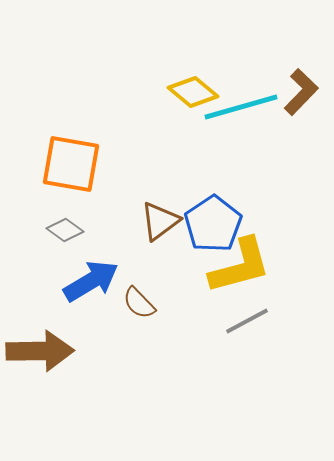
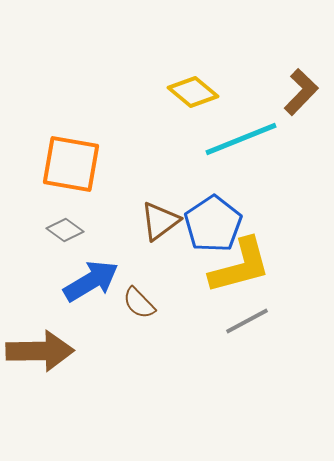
cyan line: moved 32 px down; rotated 6 degrees counterclockwise
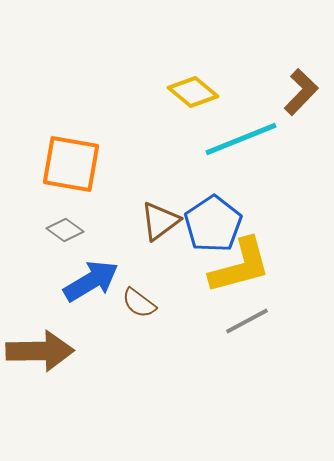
brown semicircle: rotated 9 degrees counterclockwise
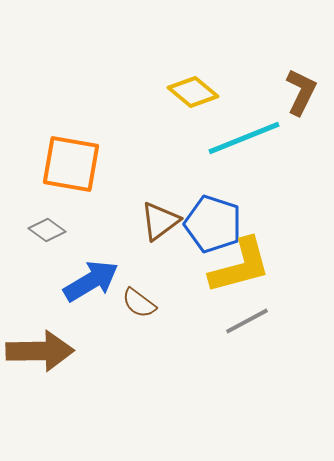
brown L-shape: rotated 18 degrees counterclockwise
cyan line: moved 3 px right, 1 px up
blue pentagon: rotated 20 degrees counterclockwise
gray diamond: moved 18 px left
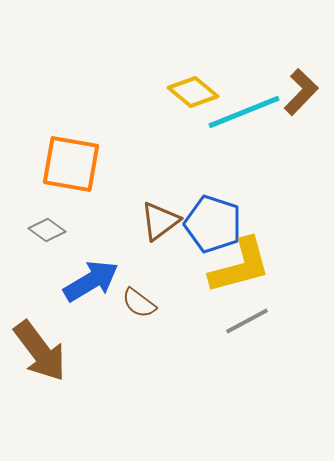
brown L-shape: rotated 18 degrees clockwise
cyan line: moved 26 px up
brown arrow: rotated 54 degrees clockwise
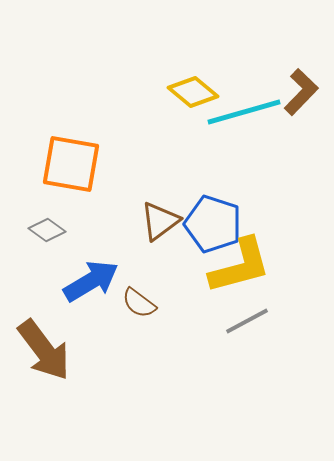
cyan line: rotated 6 degrees clockwise
brown arrow: moved 4 px right, 1 px up
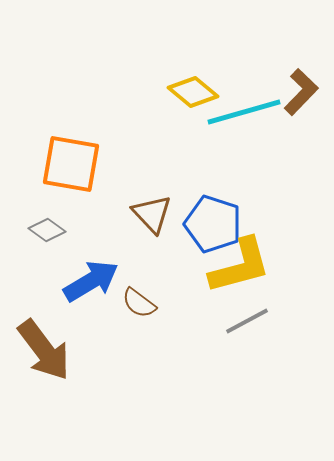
brown triangle: moved 8 px left, 7 px up; rotated 36 degrees counterclockwise
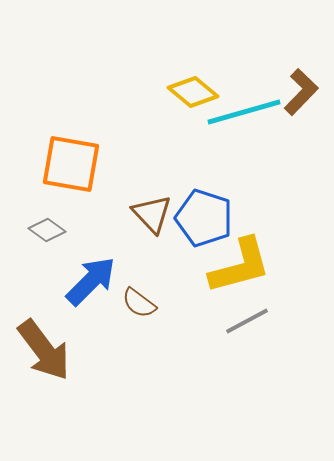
blue pentagon: moved 9 px left, 6 px up
blue arrow: rotated 14 degrees counterclockwise
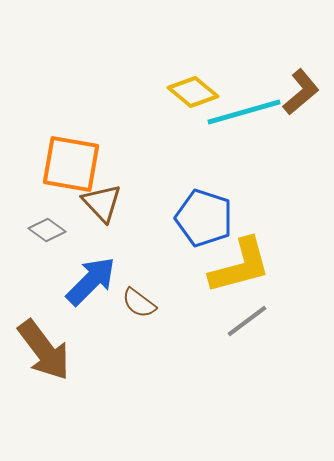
brown L-shape: rotated 6 degrees clockwise
brown triangle: moved 50 px left, 11 px up
gray line: rotated 9 degrees counterclockwise
